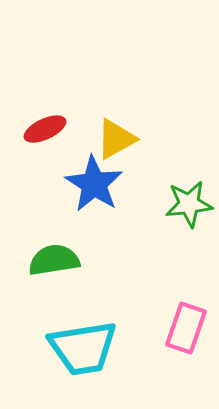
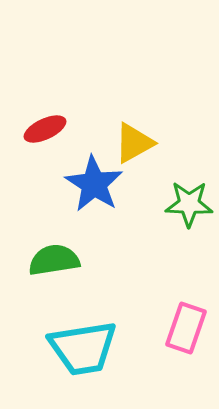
yellow triangle: moved 18 px right, 4 px down
green star: rotated 9 degrees clockwise
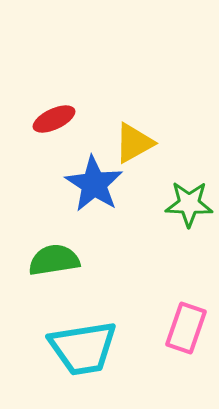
red ellipse: moved 9 px right, 10 px up
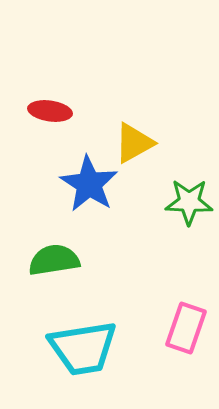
red ellipse: moved 4 px left, 8 px up; rotated 33 degrees clockwise
blue star: moved 5 px left
green star: moved 2 px up
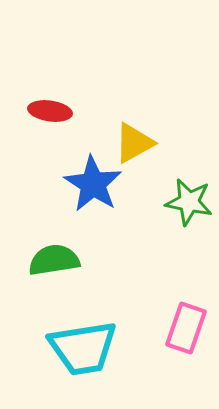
blue star: moved 4 px right
green star: rotated 9 degrees clockwise
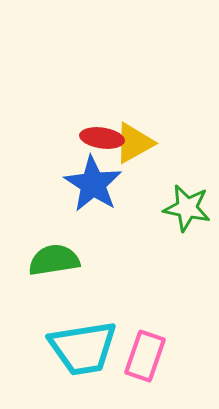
red ellipse: moved 52 px right, 27 px down
green star: moved 2 px left, 6 px down
pink rectangle: moved 41 px left, 28 px down
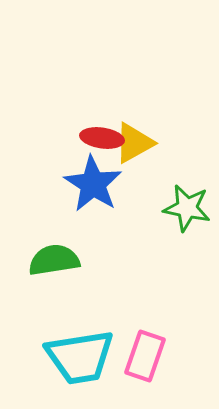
cyan trapezoid: moved 3 px left, 9 px down
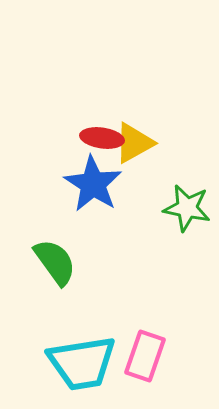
green semicircle: moved 1 px right, 2 px down; rotated 63 degrees clockwise
cyan trapezoid: moved 2 px right, 6 px down
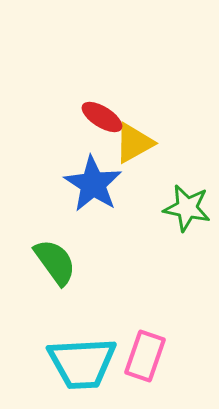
red ellipse: moved 21 px up; rotated 24 degrees clockwise
cyan trapezoid: rotated 6 degrees clockwise
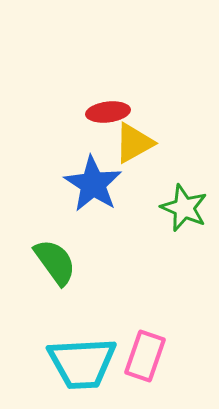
red ellipse: moved 6 px right, 5 px up; rotated 39 degrees counterclockwise
green star: moved 3 px left; rotated 12 degrees clockwise
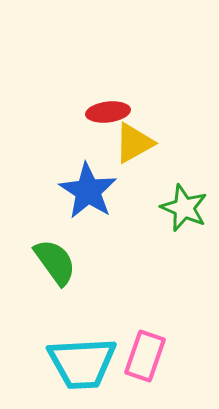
blue star: moved 5 px left, 7 px down
